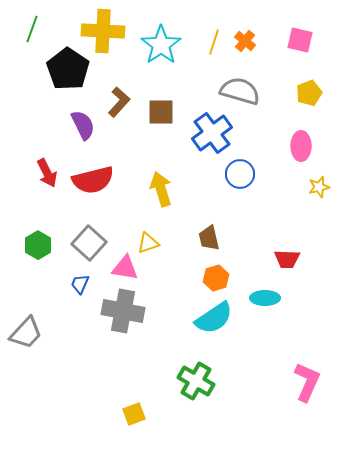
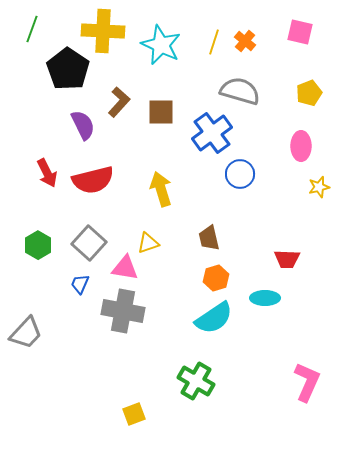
pink square: moved 8 px up
cyan star: rotated 12 degrees counterclockwise
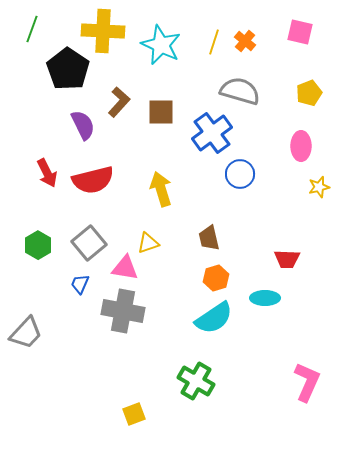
gray square: rotated 8 degrees clockwise
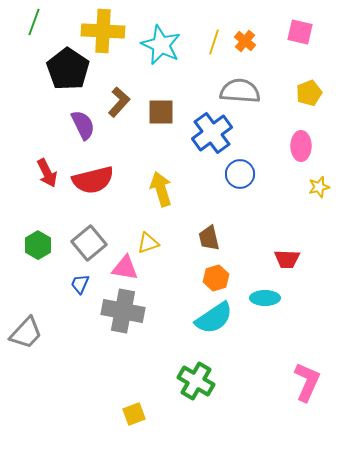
green line: moved 2 px right, 7 px up
gray semicircle: rotated 12 degrees counterclockwise
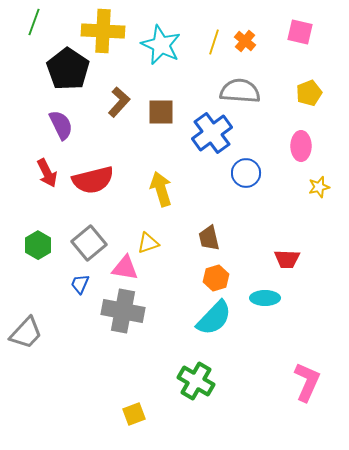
purple semicircle: moved 22 px left
blue circle: moved 6 px right, 1 px up
cyan semicircle: rotated 12 degrees counterclockwise
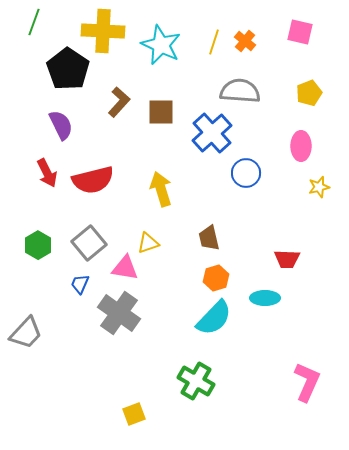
blue cross: rotated 6 degrees counterclockwise
gray cross: moved 4 px left, 2 px down; rotated 24 degrees clockwise
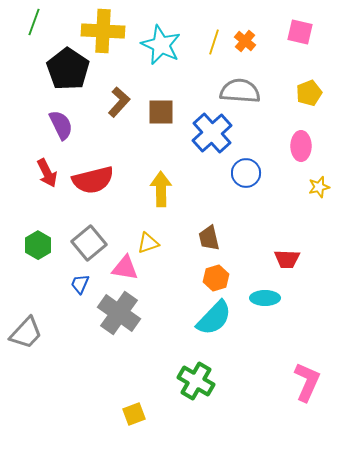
yellow arrow: rotated 16 degrees clockwise
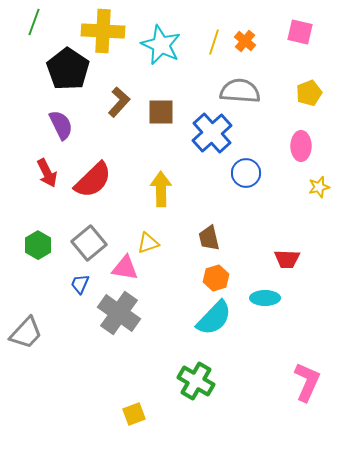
red semicircle: rotated 30 degrees counterclockwise
